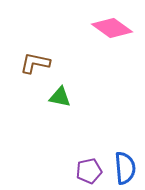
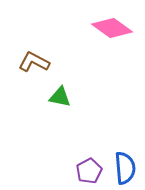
brown L-shape: moved 1 px left, 1 px up; rotated 16 degrees clockwise
purple pentagon: rotated 15 degrees counterclockwise
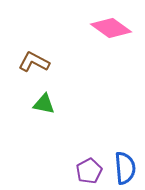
pink diamond: moved 1 px left
green triangle: moved 16 px left, 7 px down
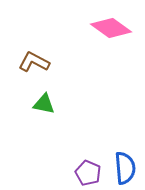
purple pentagon: moved 1 px left, 2 px down; rotated 20 degrees counterclockwise
